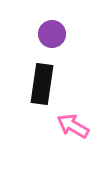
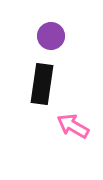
purple circle: moved 1 px left, 2 px down
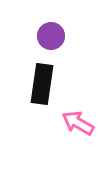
pink arrow: moved 5 px right, 3 px up
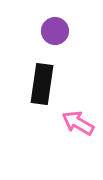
purple circle: moved 4 px right, 5 px up
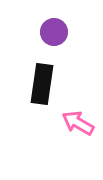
purple circle: moved 1 px left, 1 px down
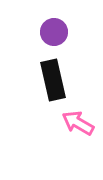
black rectangle: moved 11 px right, 4 px up; rotated 21 degrees counterclockwise
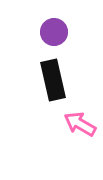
pink arrow: moved 2 px right, 1 px down
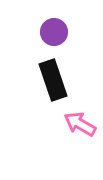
black rectangle: rotated 6 degrees counterclockwise
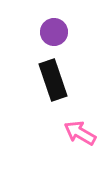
pink arrow: moved 9 px down
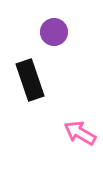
black rectangle: moved 23 px left
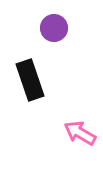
purple circle: moved 4 px up
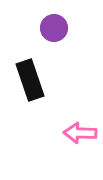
pink arrow: rotated 28 degrees counterclockwise
